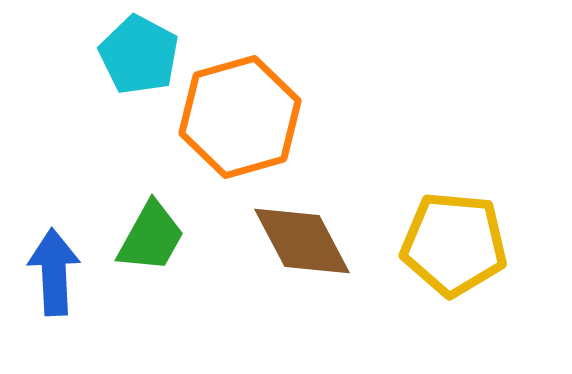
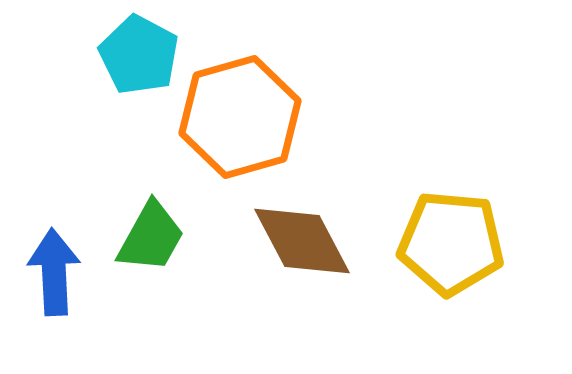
yellow pentagon: moved 3 px left, 1 px up
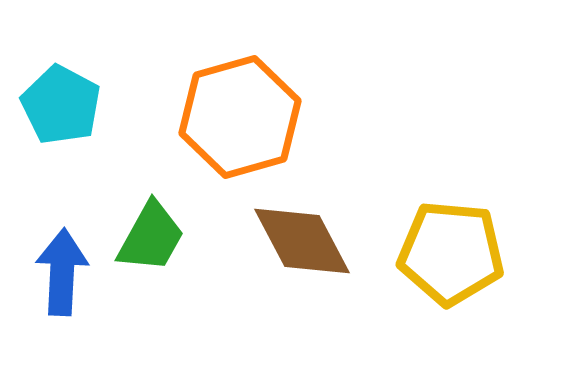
cyan pentagon: moved 78 px left, 50 px down
yellow pentagon: moved 10 px down
blue arrow: moved 8 px right; rotated 6 degrees clockwise
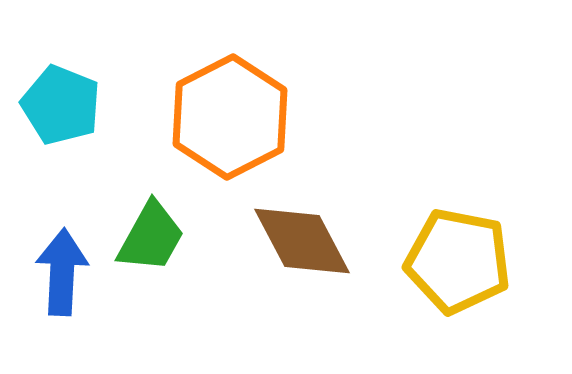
cyan pentagon: rotated 6 degrees counterclockwise
orange hexagon: moved 10 px left; rotated 11 degrees counterclockwise
yellow pentagon: moved 7 px right, 8 px down; rotated 6 degrees clockwise
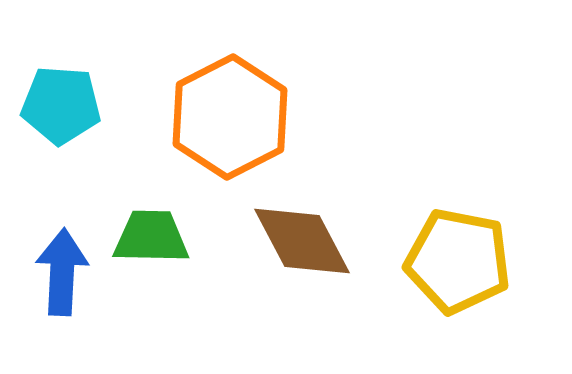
cyan pentagon: rotated 18 degrees counterclockwise
green trapezoid: rotated 118 degrees counterclockwise
